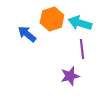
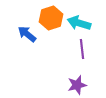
orange hexagon: moved 1 px left, 1 px up
cyan arrow: moved 1 px left
purple star: moved 7 px right, 9 px down
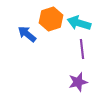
orange hexagon: moved 1 px down
purple star: moved 1 px right, 3 px up
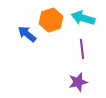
orange hexagon: moved 1 px down
cyan arrow: moved 4 px right, 5 px up
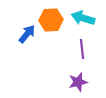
orange hexagon: rotated 15 degrees clockwise
blue arrow: rotated 90 degrees clockwise
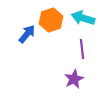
orange hexagon: rotated 15 degrees counterclockwise
purple star: moved 4 px left, 3 px up; rotated 12 degrees counterclockwise
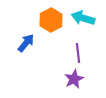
orange hexagon: rotated 10 degrees counterclockwise
blue arrow: moved 1 px left, 9 px down
purple line: moved 4 px left, 4 px down
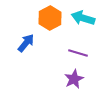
orange hexagon: moved 1 px left, 2 px up
purple line: rotated 66 degrees counterclockwise
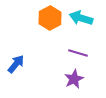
cyan arrow: moved 2 px left
blue arrow: moved 10 px left, 21 px down
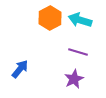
cyan arrow: moved 1 px left, 2 px down
purple line: moved 1 px up
blue arrow: moved 4 px right, 5 px down
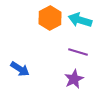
blue arrow: rotated 84 degrees clockwise
